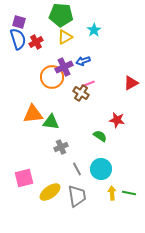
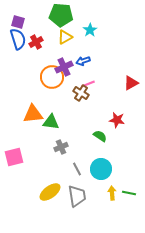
purple square: moved 1 px left
cyan star: moved 4 px left
pink square: moved 10 px left, 21 px up
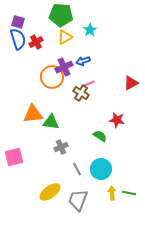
gray trapezoid: moved 1 px right, 4 px down; rotated 150 degrees counterclockwise
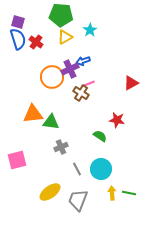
red cross: rotated 24 degrees counterclockwise
purple cross: moved 6 px right, 2 px down
pink square: moved 3 px right, 3 px down
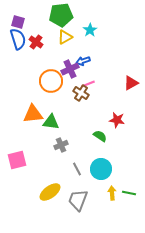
green pentagon: rotated 10 degrees counterclockwise
orange circle: moved 1 px left, 4 px down
gray cross: moved 2 px up
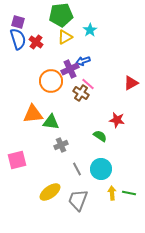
pink line: rotated 64 degrees clockwise
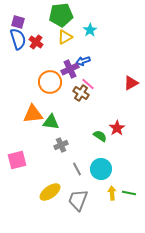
orange circle: moved 1 px left, 1 px down
red star: moved 8 px down; rotated 28 degrees clockwise
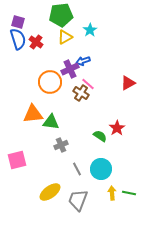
red triangle: moved 3 px left
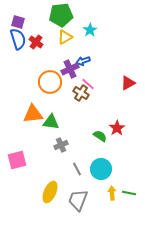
yellow ellipse: rotated 30 degrees counterclockwise
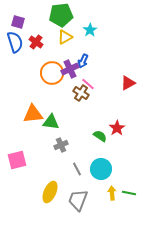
blue semicircle: moved 3 px left, 3 px down
blue arrow: rotated 48 degrees counterclockwise
orange circle: moved 2 px right, 9 px up
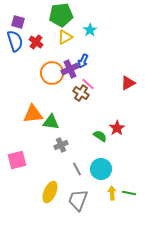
blue semicircle: moved 1 px up
